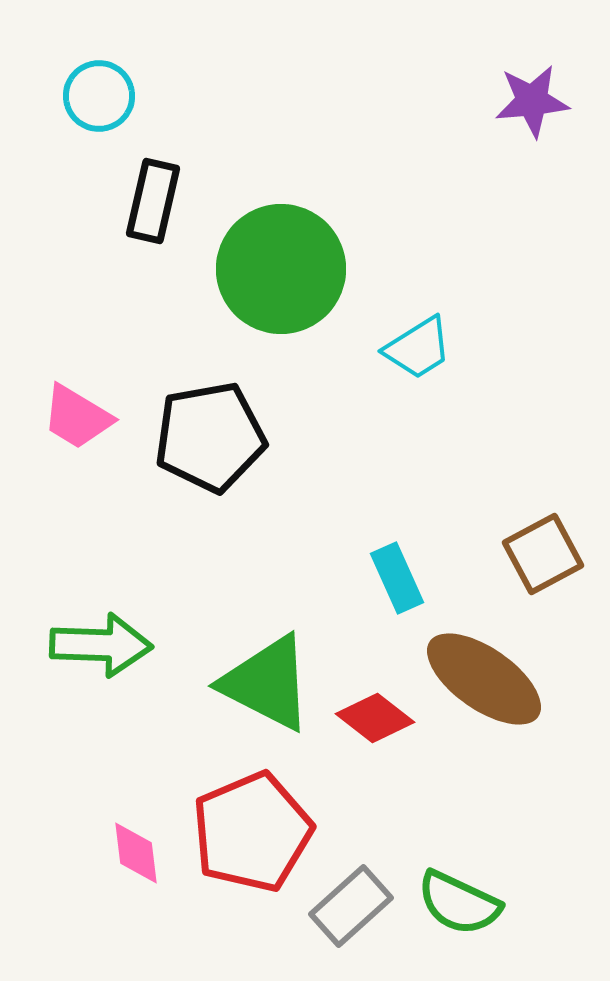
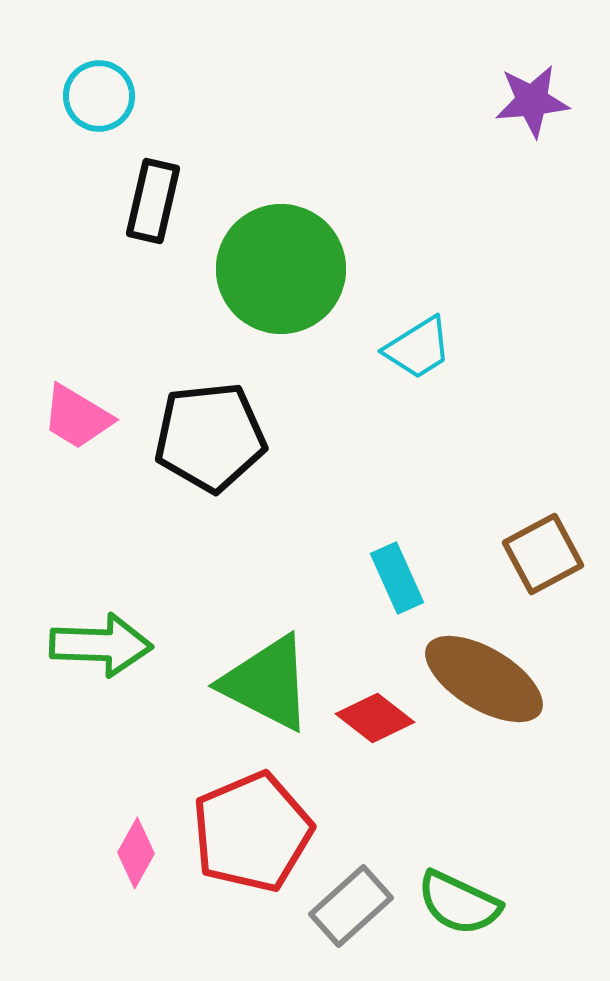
black pentagon: rotated 4 degrees clockwise
brown ellipse: rotated 4 degrees counterclockwise
pink diamond: rotated 36 degrees clockwise
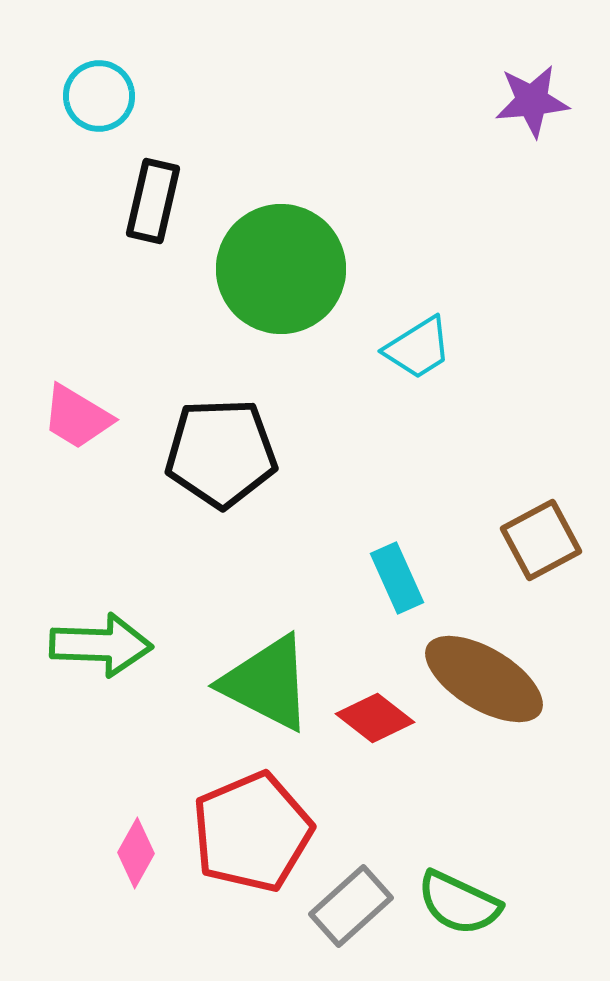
black pentagon: moved 11 px right, 16 px down; rotated 4 degrees clockwise
brown square: moved 2 px left, 14 px up
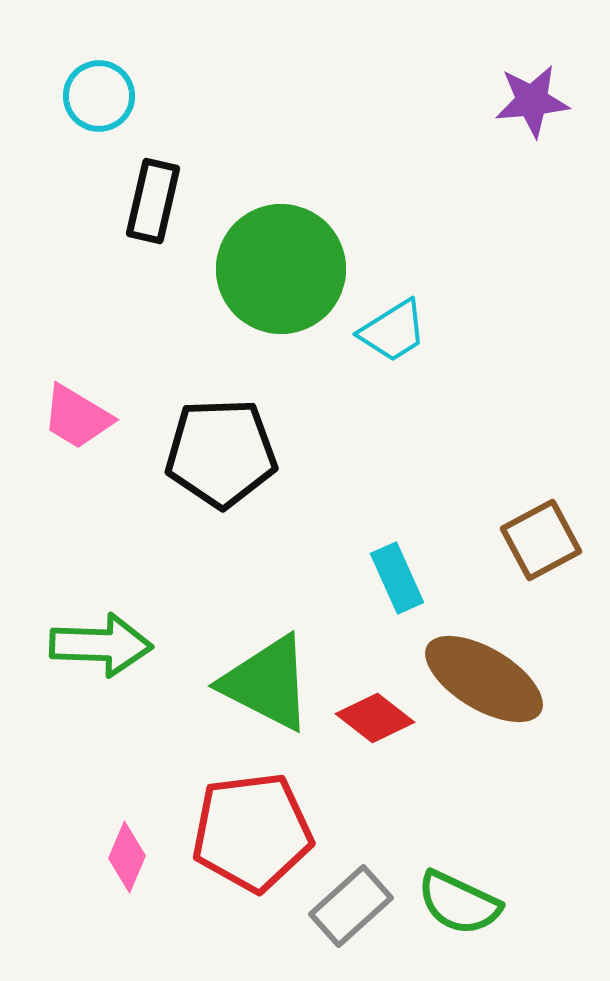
cyan trapezoid: moved 25 px left, 17 px up
red pentagon: rotated 16 degrees clockwise
pink diamond: moved 9 px left, 4 px down; rotated 6 degrees counterclockwise
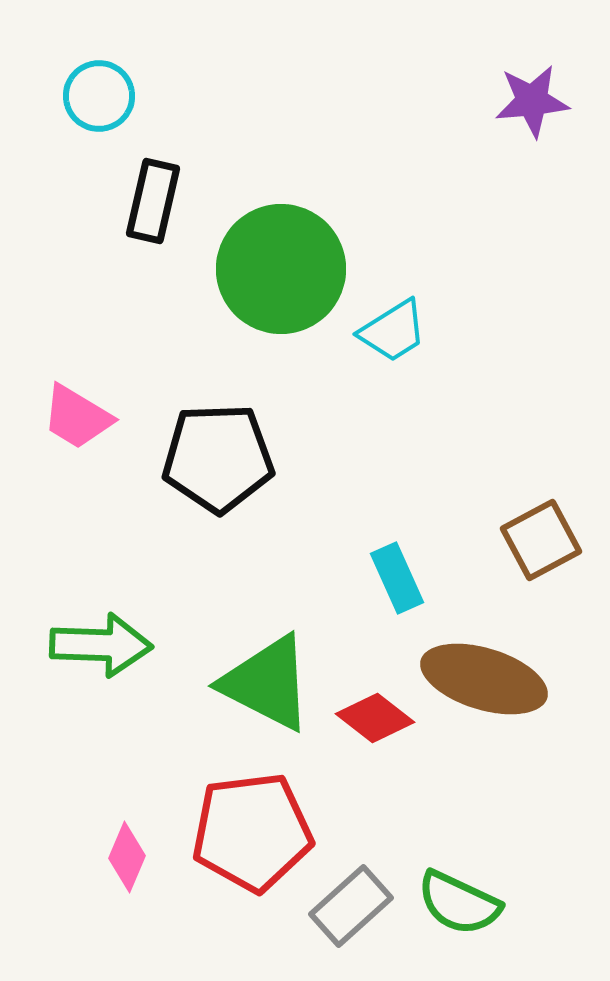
black pentagon: moved 3 px left, 5 px down
brown ellipse: rotated 14 degrees counterclockwise
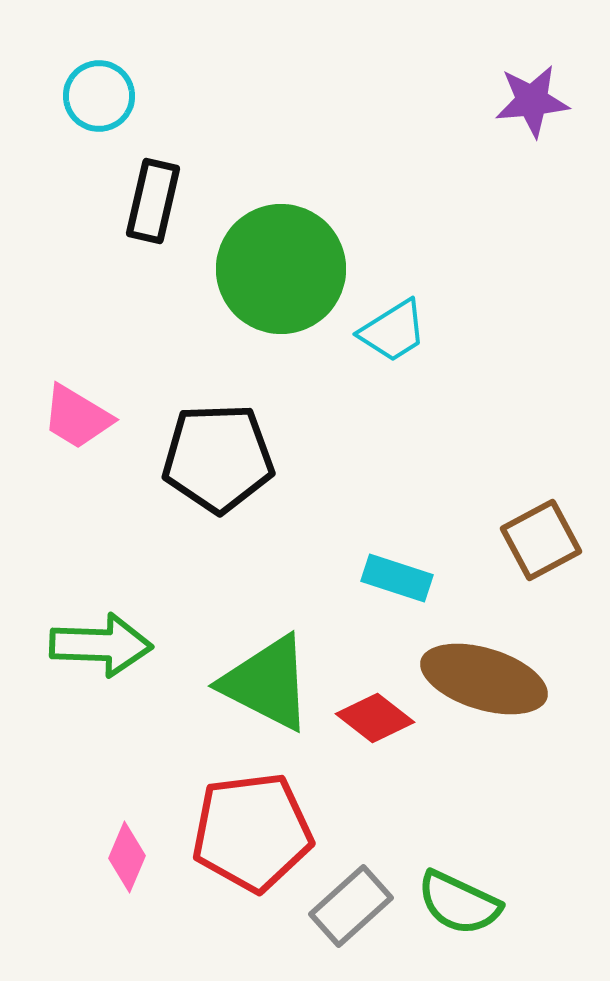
cyan rectangle: rotated 48 degrees counterclockwise
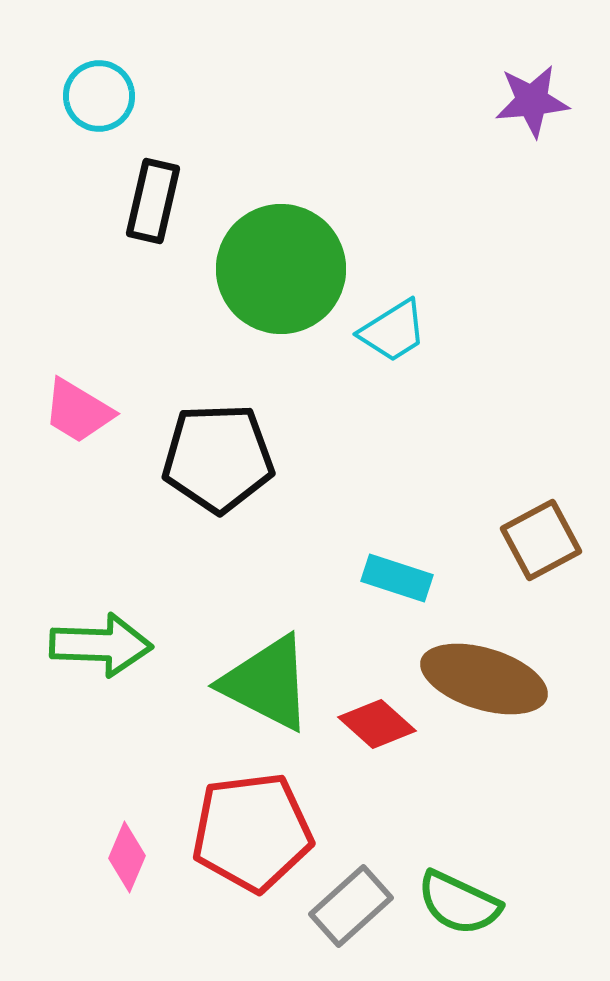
pink trapezoid: moved 1 px right, 6 px up
red diamond: moved 2 px right, 6 px down; rotated 4 degrees clockwise
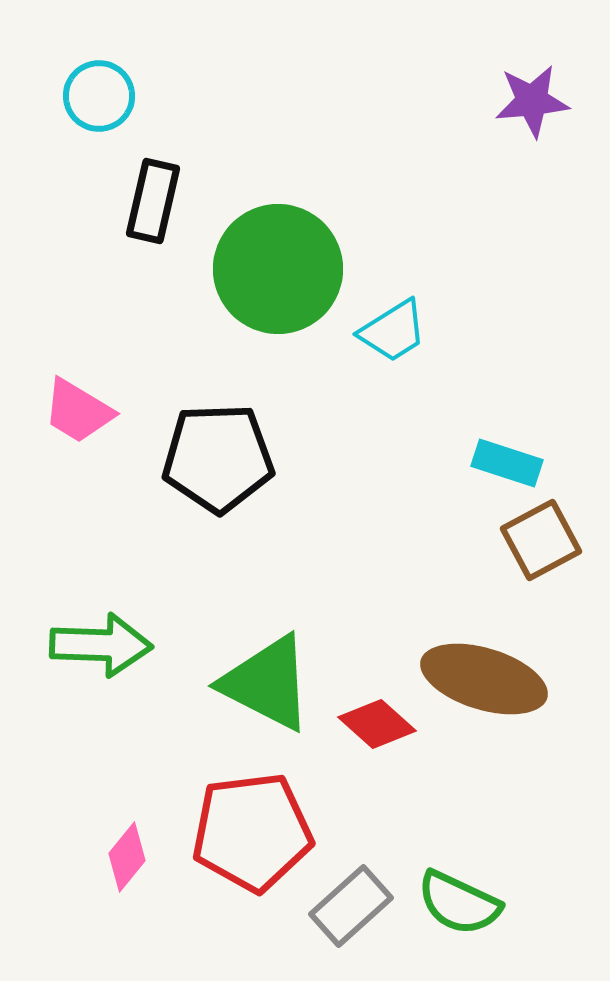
green circle: moved 3 px left
cyan rectangle: moved 110 px right, 115 px up
pink diamond: rotated 16 degrees clockwise
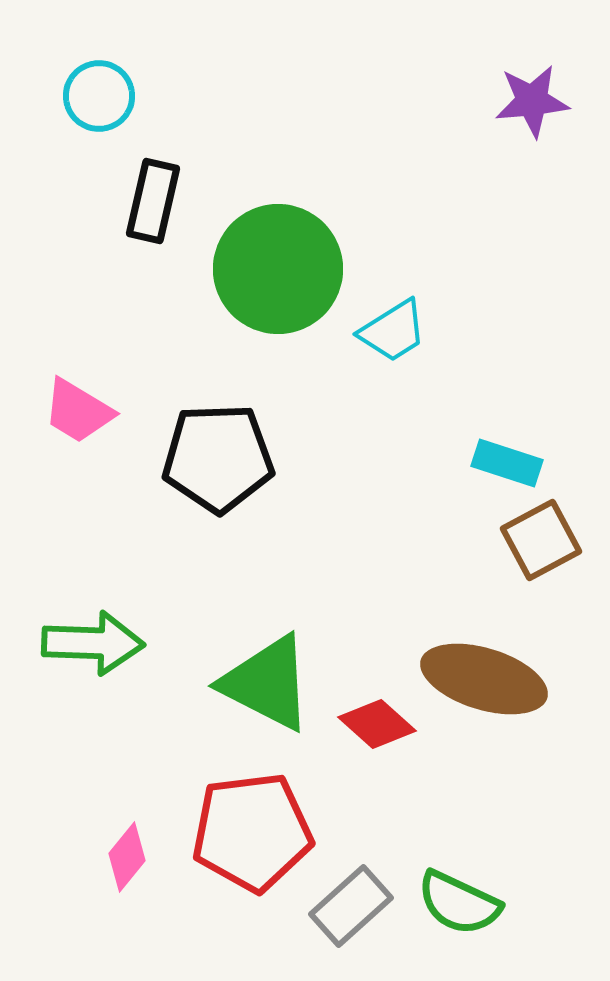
green arrow: moved 8 px left, 2 px up
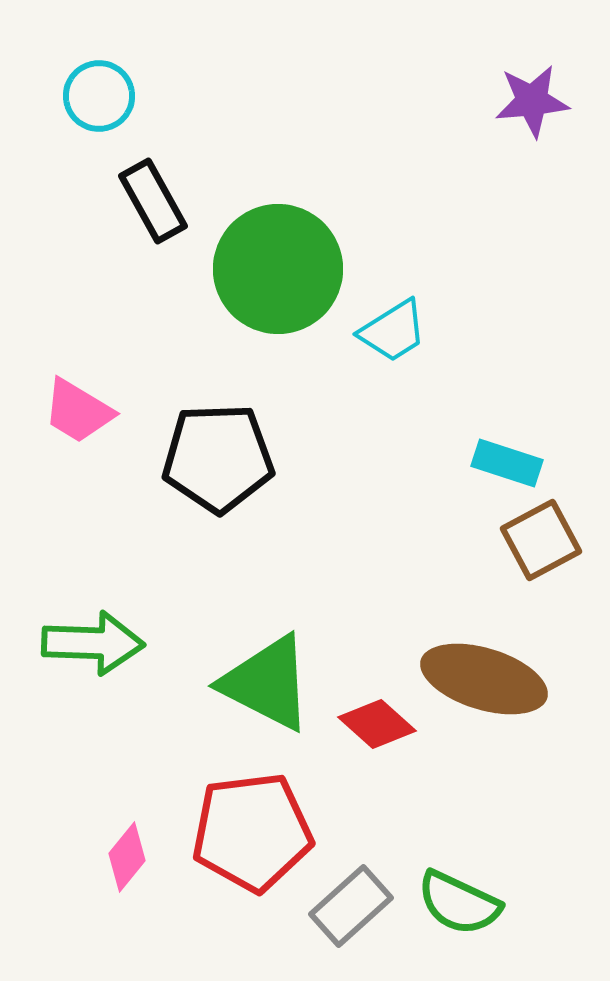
black rectangle: rotated 42 degrees counterclockwise
